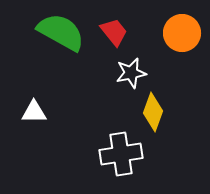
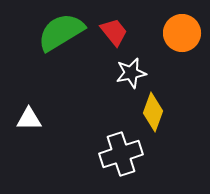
green semicircle: rotated 60 degrees counterclockwise
white triangle: moved 5 px left, 7 px down
white cross: rotated 9 degrees counterclockwise
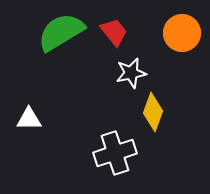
white cross: moved 6 px left, 1 px up
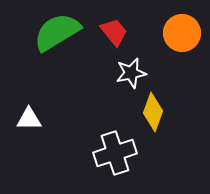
green semicircle: moved 4 px left
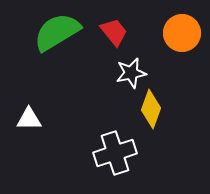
yellow diamond: moved 2 px left, 3 px up
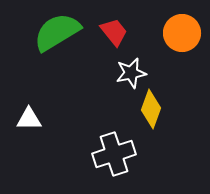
white cross: moved 1 px left, 1 px down
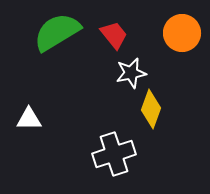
red trapezoid: moved 3 px down
